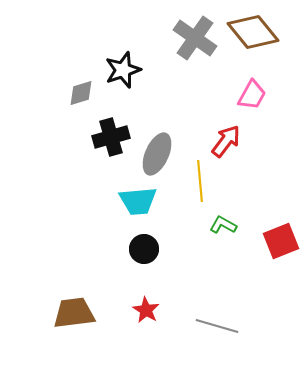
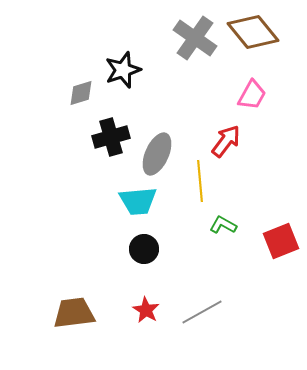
gray line: moved 15 px left, 14 px up; rotated 45 degrees counterclockwise
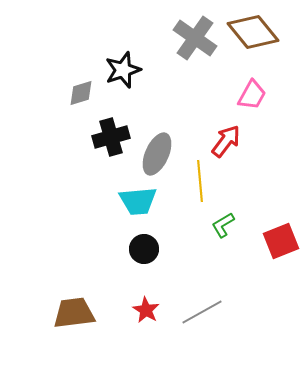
green L-shape: rotated 60 degrees counterclockwise
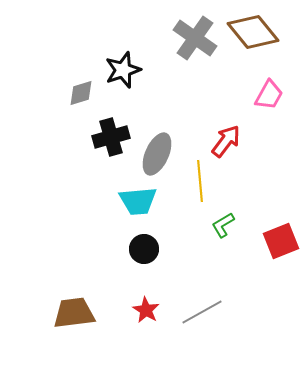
pink trapezoid: moved 17 px right
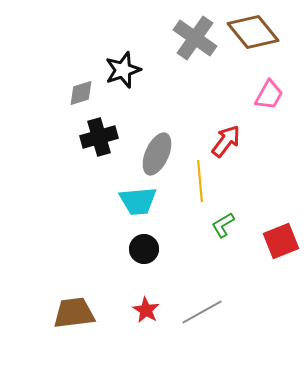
black cross: moved 12 px left
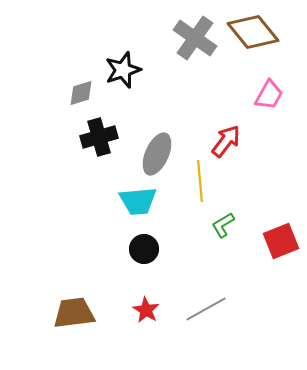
gray line: moved 4 px right, 3 px up
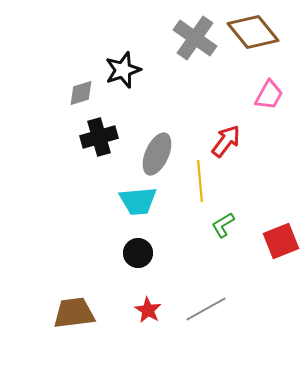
black circle: moved 6 px left, 4 px down
red star: moved 2 px right
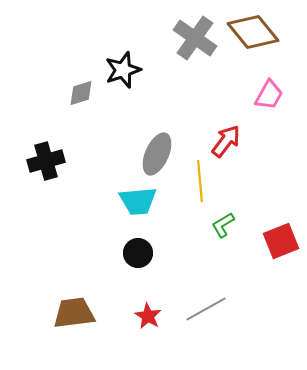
black cross: moved 53 px left, 24 px down
red star: moved 6 px down
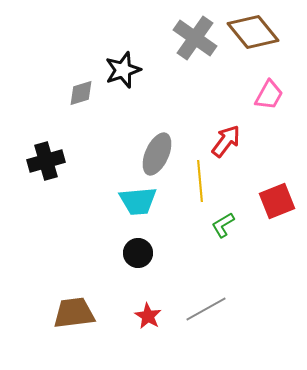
red square: moved 4 px left, 40 px up
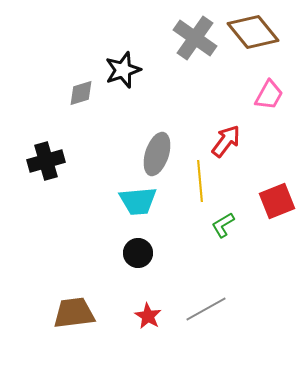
gray ellipse: rotated 6 degrees counterclockwise
